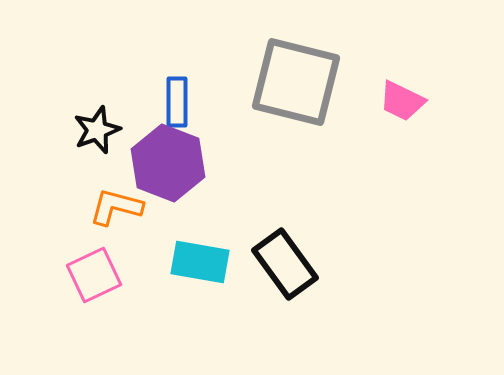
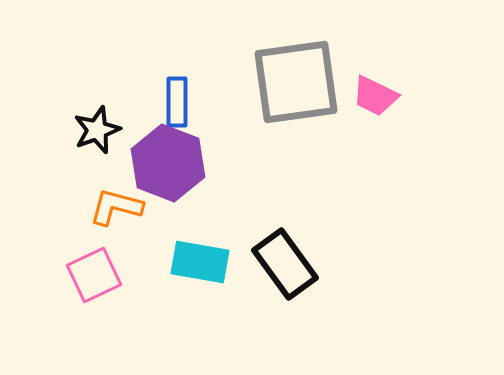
gray square: rotated 22 degrees counterclockwise
pink trapezoid: moved 27 px left, 5 px up
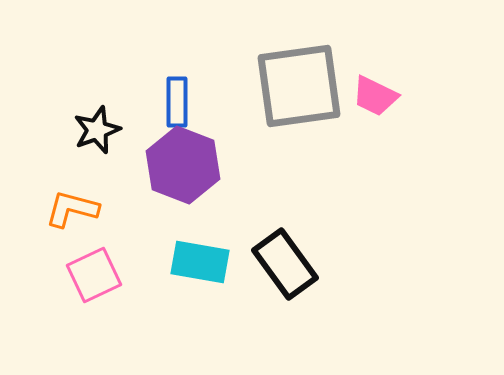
gray square: moved 3 px right, 4 px down
purple hexagon: moved 15 px right, 2 px down
orange L-shape: moved 44 px left, 2 px down
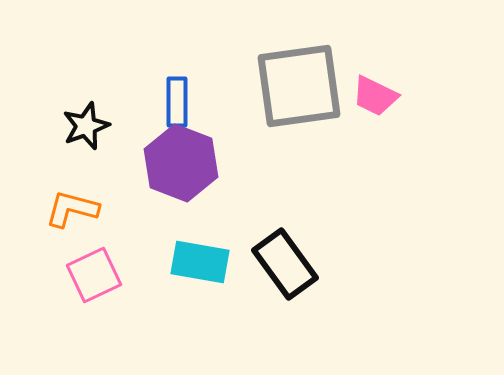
black star: moved 11 px left, 4 px up
purple hexagon: moved 2 px left, 2 px up
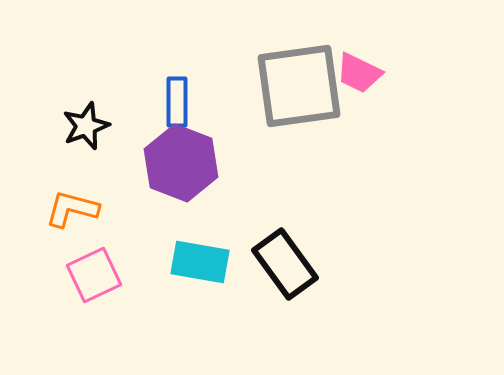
pink trapezoid: moved 16 px left, 23 px up
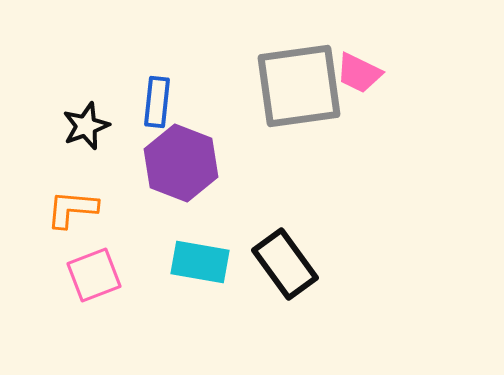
blue rectangle: moved 20 px left; rotated 6 degrees clockwise
orange L-shape: rotated 10 degrees counterclockwise
pink square: rotated 4 degrees clockwise
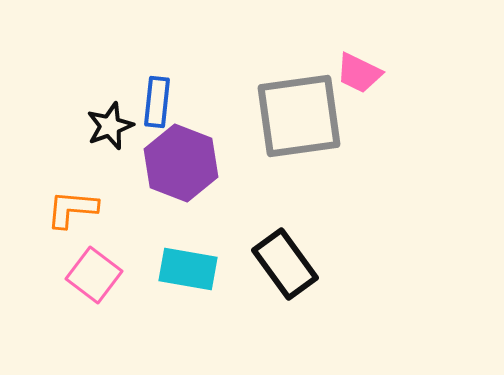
gray square: moved 30 px down
black star: moved 24 px right
cyan rectangle: moved 12 px left, 7 px down
pink square: rotated 32 degrees counterclockwise
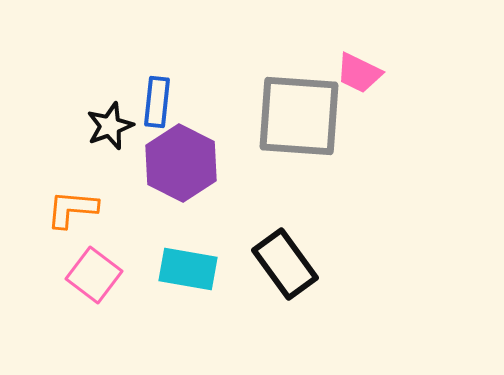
gray square: rotated 12 degrees clockwise
purple hexagon: rotated 6 degrees clockwise
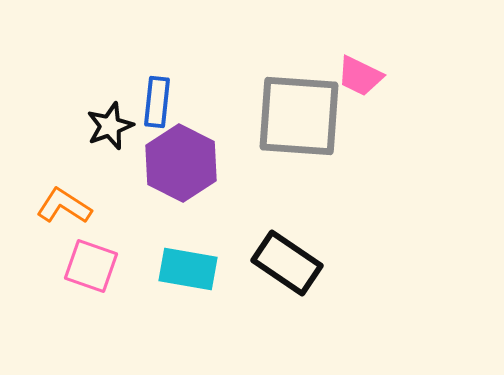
pink trapezoid: moved 1 px right, 3 px down
orange L-shape: moved 8 px left, 3 px up; rotated 28 degrees clockwise
black rectangle: moved 2 px right, 1 px up; rotated 20 degrees counterclockwise
pink square: moved 3 px left, 9 px up; rotated 18 degrees counterclockwise
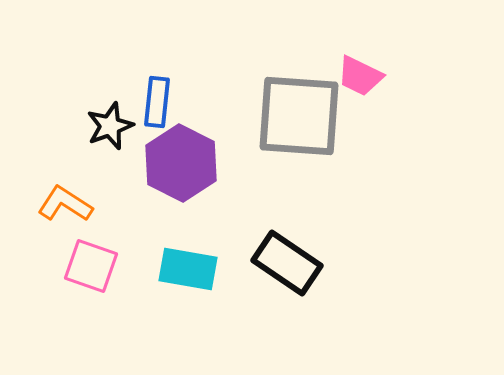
orange L-shape: moved 1 px right, 2 px up
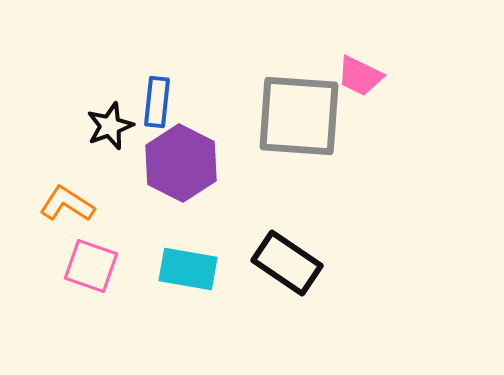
orange L-shape: moved 2 px right
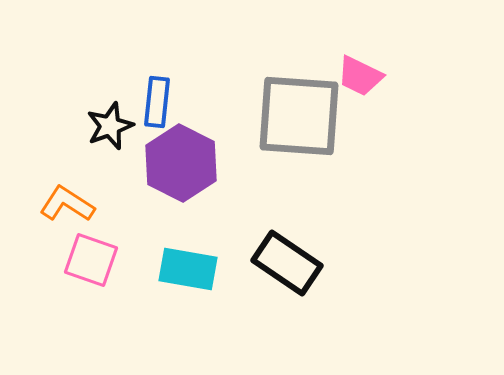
pink square: moved 6 px up
